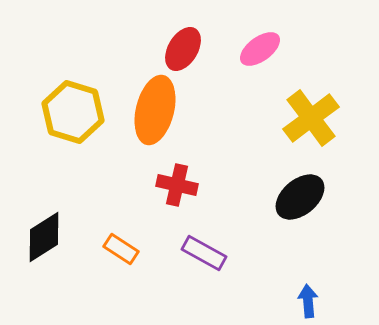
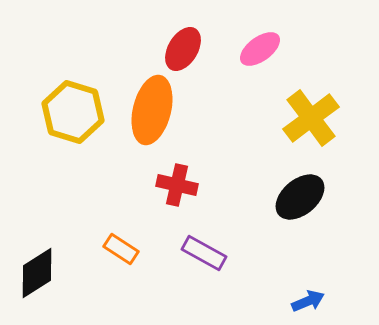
orange ellipse: moved 3 px left
black diamond: moved 7 px left, 36 px down
blue arrow: rotated 72 degrees clockwise
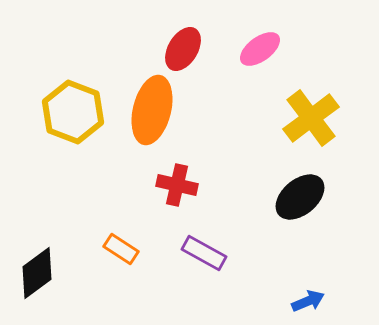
yellow hexagon: rotated 4 degrees clockwise
black diamond: rotated 4 degrees counterclockwise
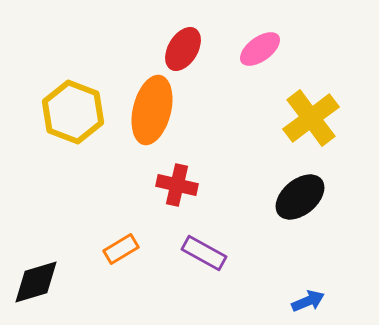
orange rectangle: rotated 64 degrees counterclockwise
black diamond: moved 1 px left, 9 px down; rotated 20 degrees clockwise
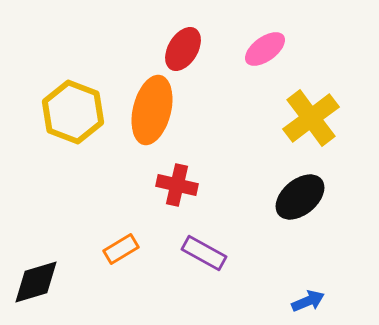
pink ellipse: moved 5 px right
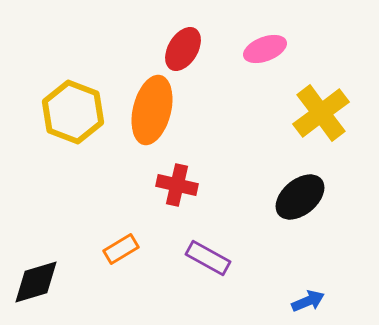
pink ellipse: rotated 15 degrees clockwise
yellow cross: moved 10 px right, 5 px up
purple rectangle: moved 4 px right, 5 px down
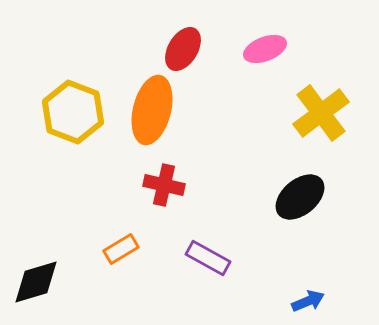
red cross: moved 13 px left
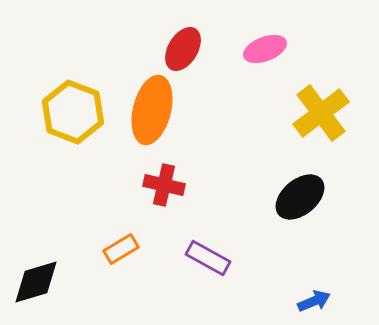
blue arrow: moved 6 px right
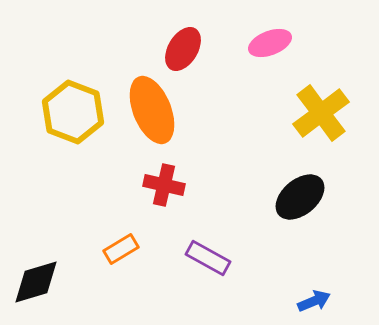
pink ellipse: moved 5 px right, 6 px up
orange ellipse: rotated 36 degrees counterclockwise
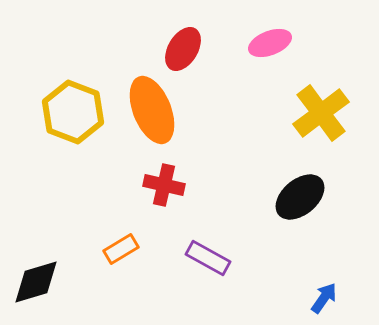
blue arrow: moved 10 px right, 3 px up; rotated 32 degrees counterclockwise
